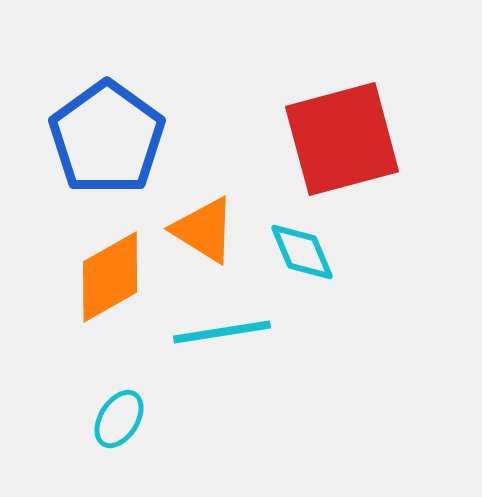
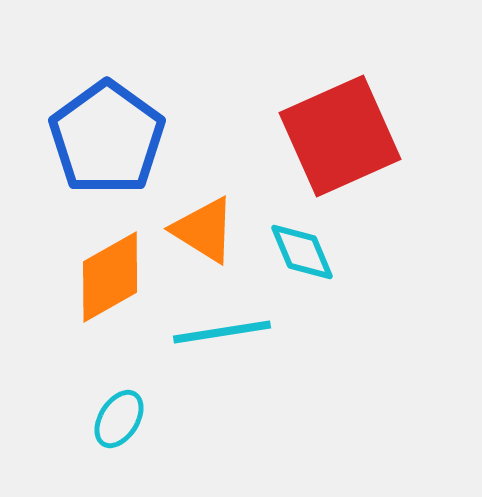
red square: moved 2 px left, 3 px up; rotated 9 degrees counterclockwise
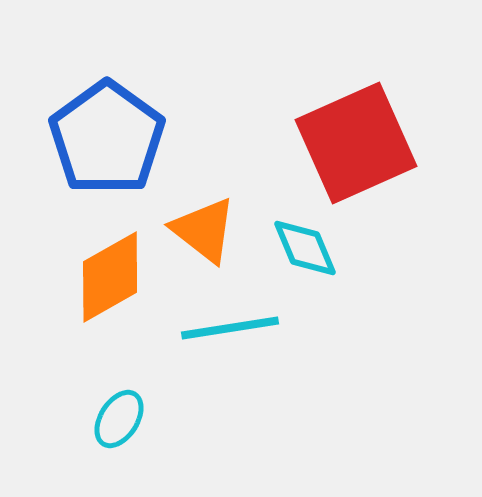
red square: moved 16 px right, 7 px down
orange triangle: rotated 6 degrees clockwise
cyan diamond: moved 3 px right, 4 px up
cyan line: moved 8 px right, 4 px up
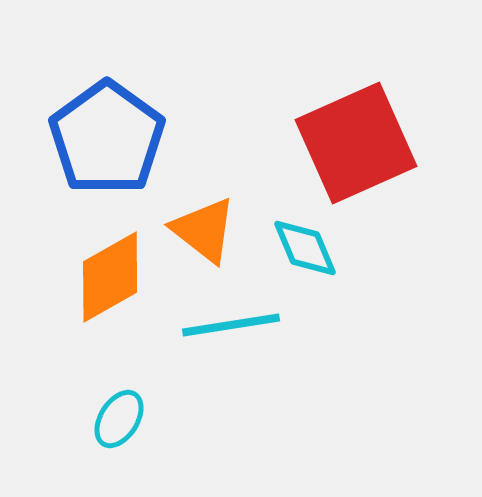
cyan line: moved 1 px right, 3 px up
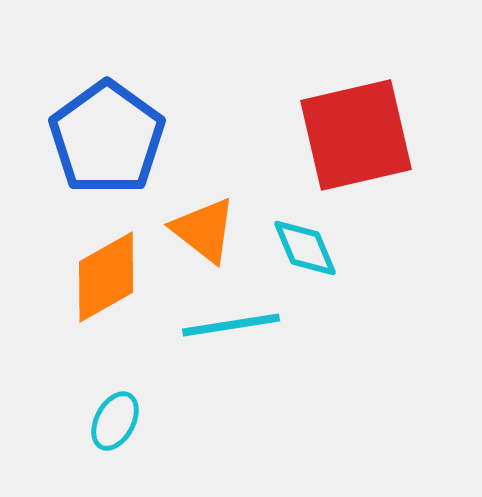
red square: moved 8 px up; rotated 11 degrees clockwise
orange diamond: moved 4 px left
cyan ellipse: moved 4 px left, 2 px down; rotated 4 degrees counterclockwise
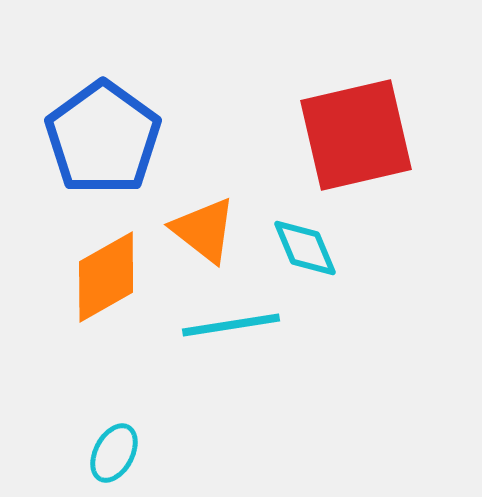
blue pentagon: moved 4 px left
cyan ellipse: moved 1 px left, 32 px down
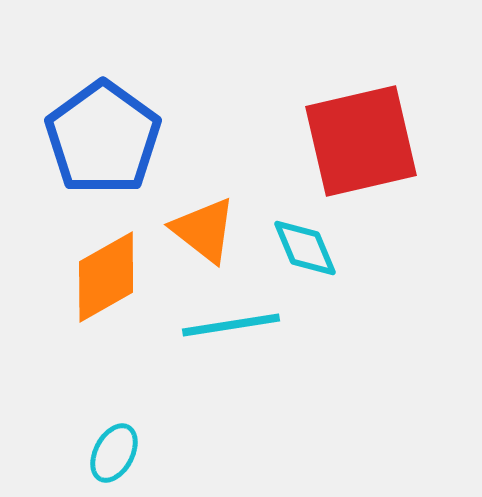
red square: moved 5 px right, 6 px down
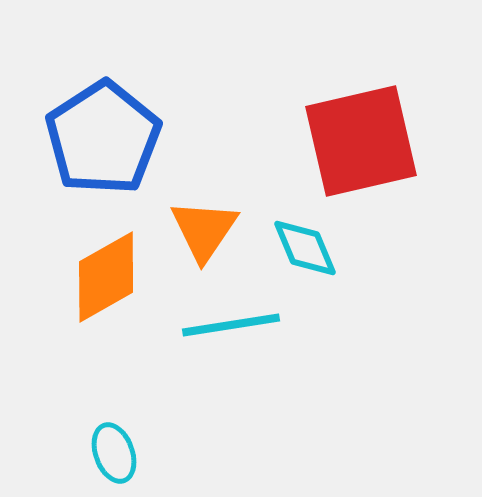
blue pentagon: rotated 3 degrees clockwise
orange triangle: rotated 26 degrees clockwise
cyan ellipse: rotated 48 degrees counterclockwise
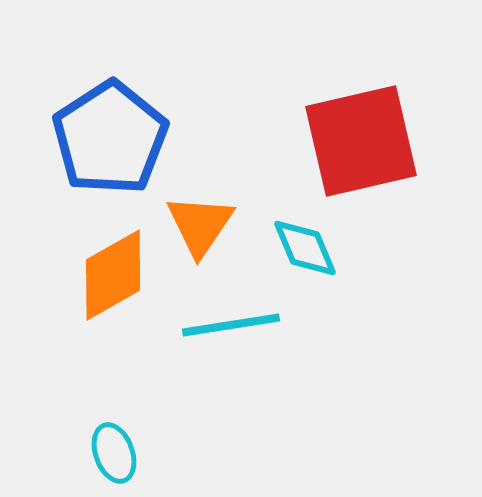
blue pentagon: moved 7 px right
orange triangle: moved 4 px left, 5 px up
orange diamond: moved 7 px right, 2 px up
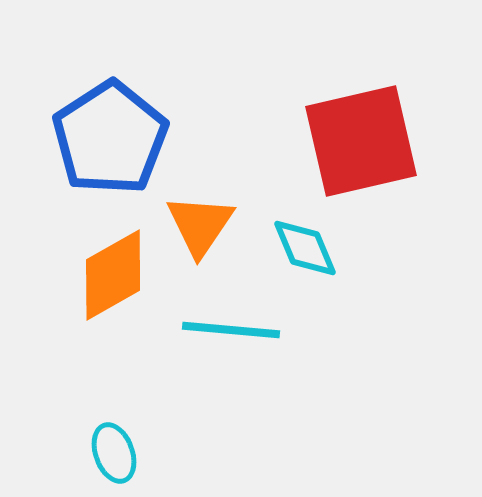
cyan line: moved 5 px down; rotated 14 degrees clockwise
